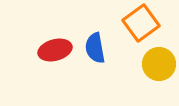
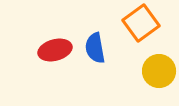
yellow circle: moved 7 px down
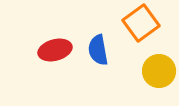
blue semicircle: moved 3 px right, 2 px down
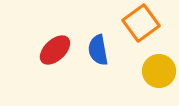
red ellipse: rotated 28 degrees counterclockwise
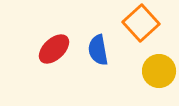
orange square: rotated 6 degrees counterclockwise
red ellipse: moved 1 px left, 1 px up
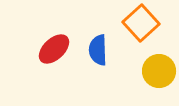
blue semicircle: rotated 8 degrees clockwise
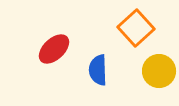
orange square: moved 5 px left, 5 px down
blue semicircle: moved 20 px down
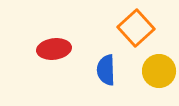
red ellipse: rotated 36 degrees clockwise
blue semicircle: moved 8 px right
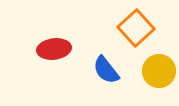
blue semicircle: rotated 36 degrees counterclockwise
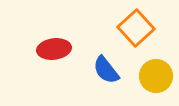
yellow circle: moved 3 px left, 5 px down
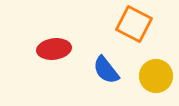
orange square: moved 2 px left, 4 px up; rotated 21 degrees counterclockwise
